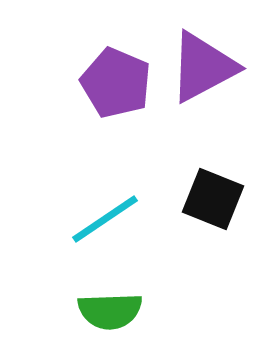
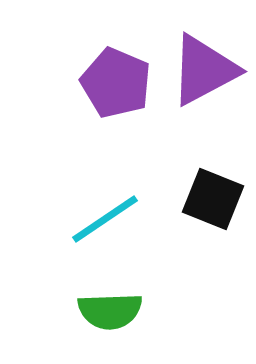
purple triangle: moved 1 px right, 3 px down
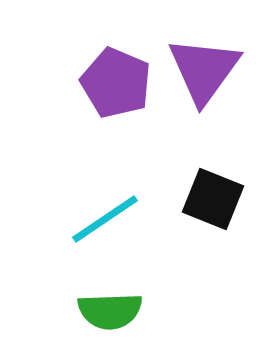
purple triangle: rotated 26 degrees counterclockwise
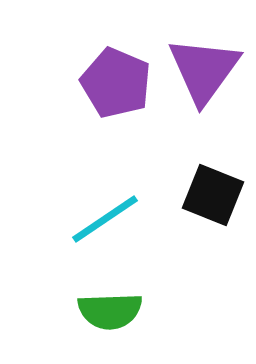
black square: moved 4 px up
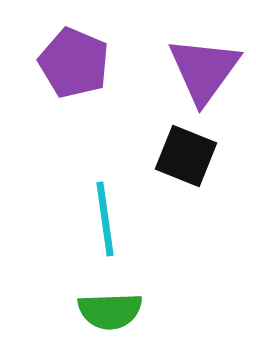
purple pentagon: moved 42 px left, 20 px up
black square: moved 27 px left, 39 px up
cyan line: rotated 64 degrees counterclockwise
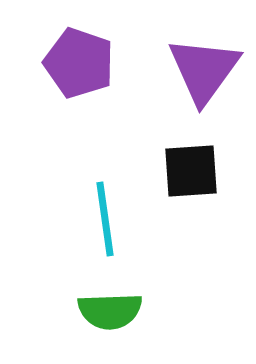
purple pentagon: moved 5 px right; rotated 4 degrees counterclockwise
black square: moved 5 px right, 15 px down; rotated 26 degrees counterclockwise
